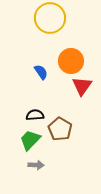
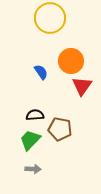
brown pentagon: rotated 20 degrees counterclockwise
gray arrow: moved 3 px left, 4 px down
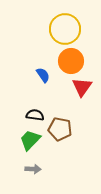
yellow circle: moved 15 px right, 11 px down
blue semicircle: moved 2 px right, 3 px down
red triangle: moved 1 px down
black semicircle: rotated 12 degrees clockwise
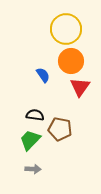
yellow circle: moved 1 px right
red triangle: moved 2 px left
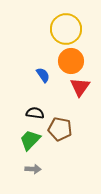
black semicircle: moved 2 px up
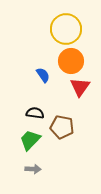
brown pentagon: moved 2 px right, 2 px up
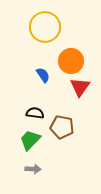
yellow circle: moved 21 px left, 2 px up
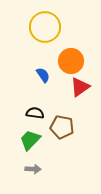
red triangle: rotated 20 degrees clockwise
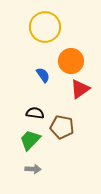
red triangle: moved 2 px down
